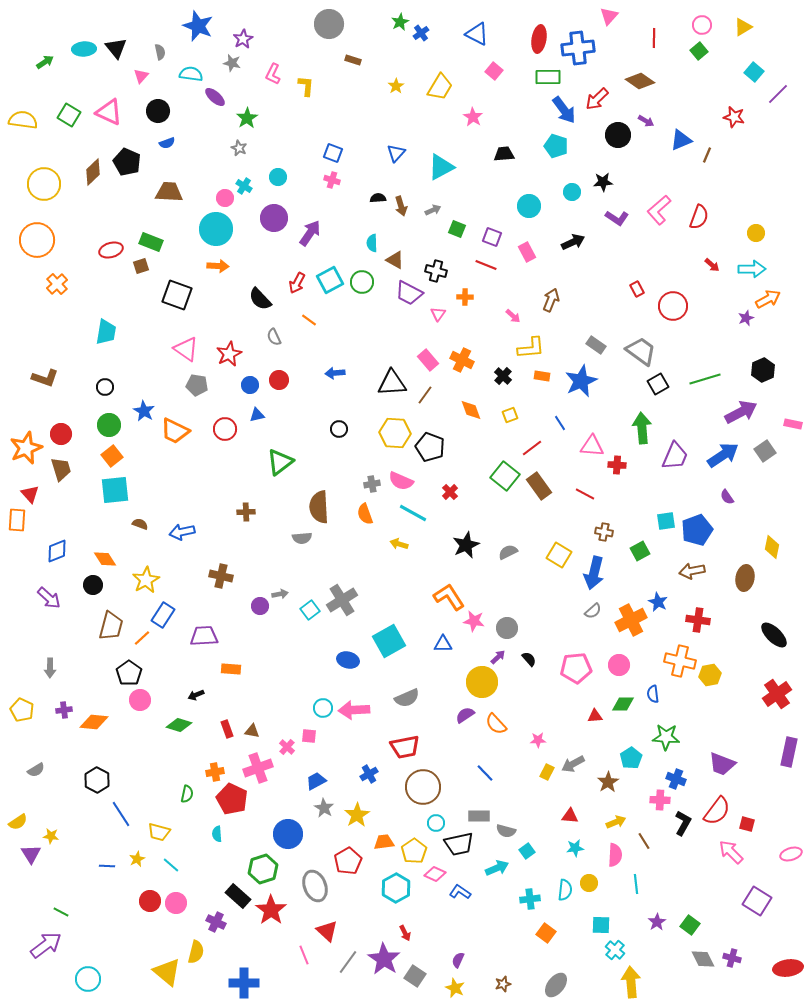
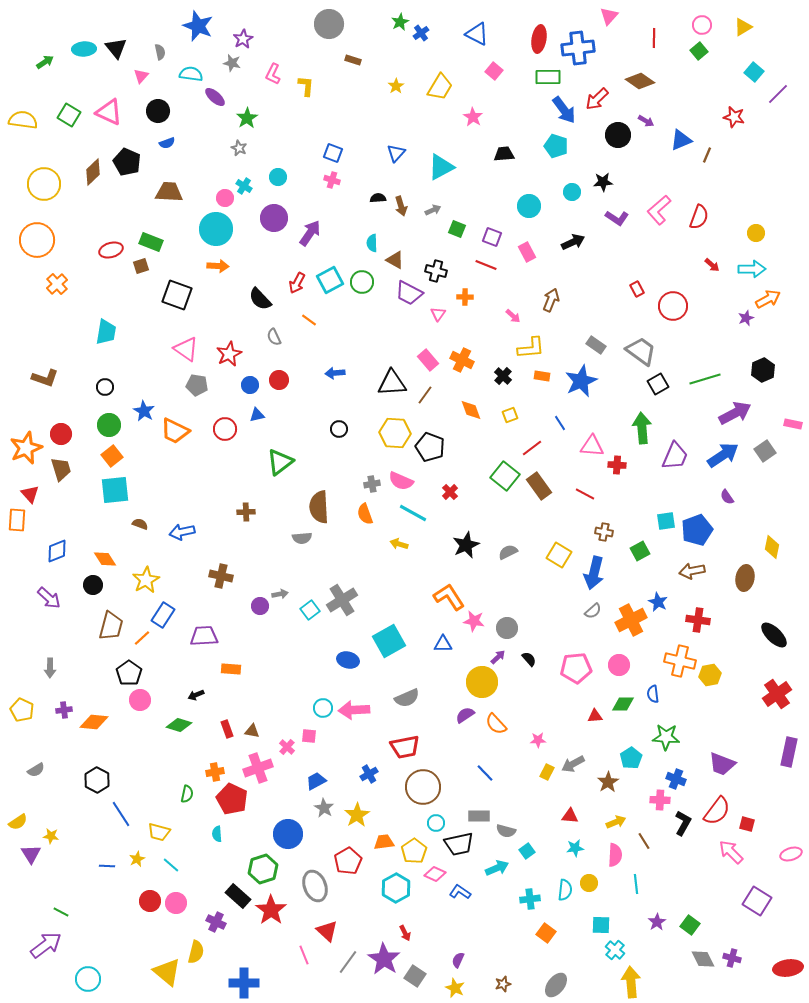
purple arrow at (741, 412): moved 6 px left, 1 px down
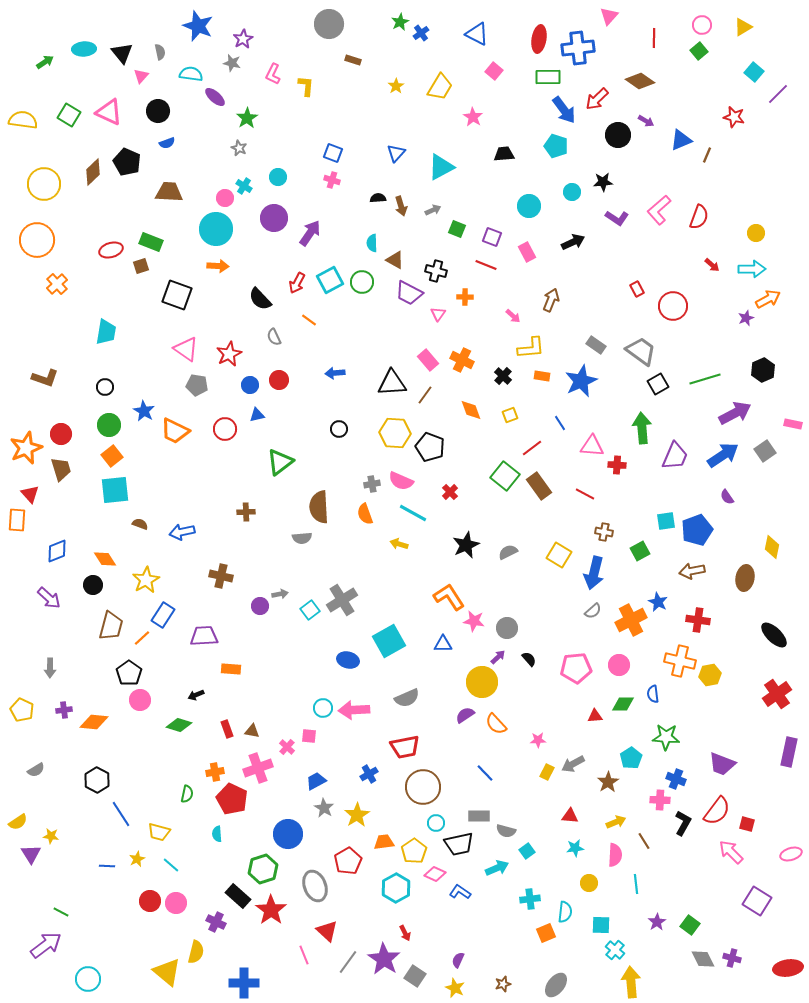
black triangle at (116, 48): moved 6 px right, 5 px down
cyan semicircle at (565, 890): moved 22 px down
orange square at (546, 933): rotated 30 degrees clockwise
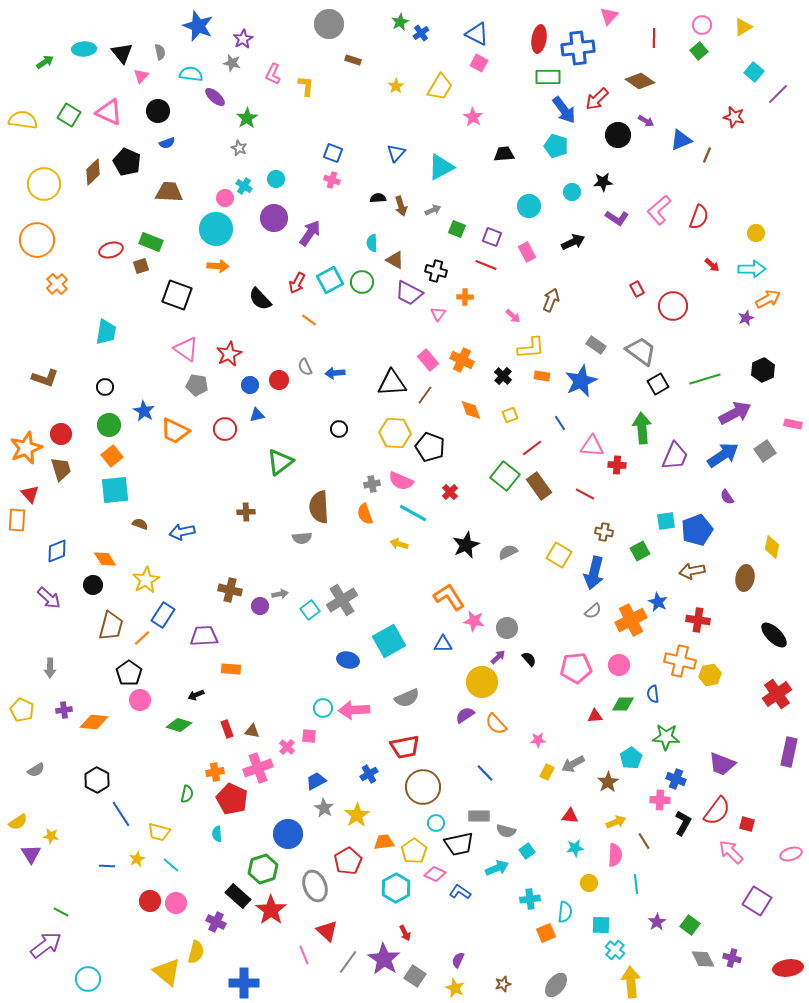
pink square at (494, 71): moved 15 px left, 8 px up; rotated 12 degrees counterclockwise
cyan circle at (278, 177): moved 2 px left, 2 px down
gray semicircle at (274, 337): moved 31 px right, 30 px down
brown cross at (221, 576): moved 9 px right, 14 px down
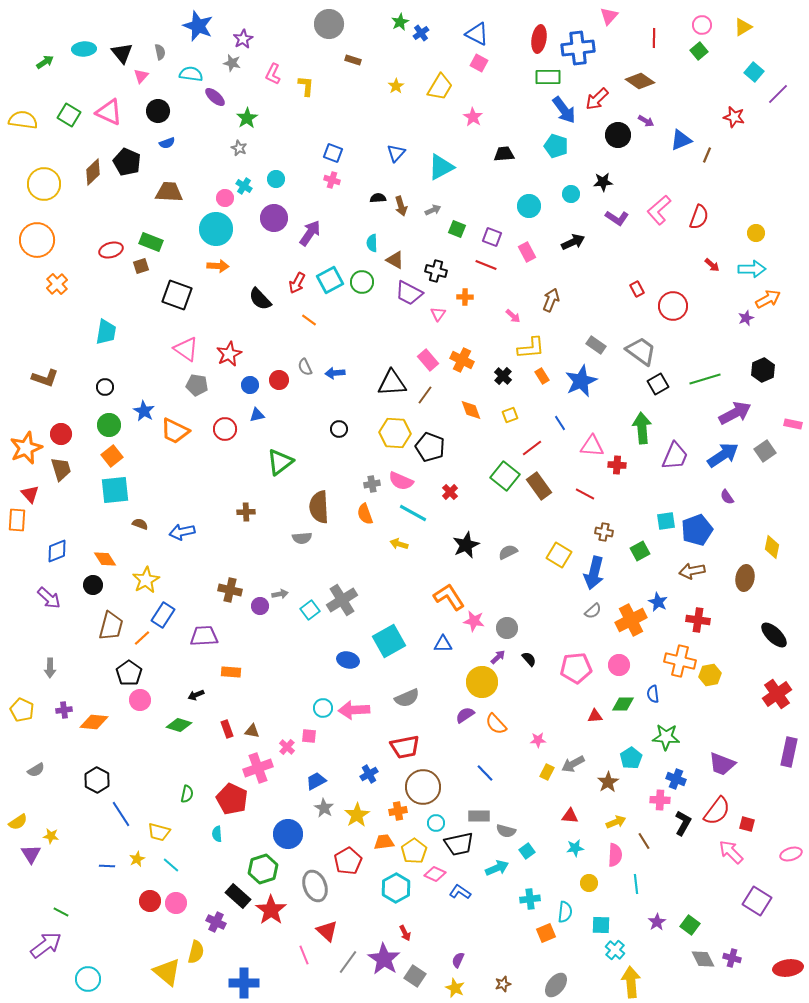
cyan circle at (572, 192): moved 1 px left, 2 px down
orange rectangle at (542, 376): rotated 49 degrees clockwise
orange rectangle at (231, 669): moved 3 px down
orange cross at (215, 772): moved 183 px right, 39 px down
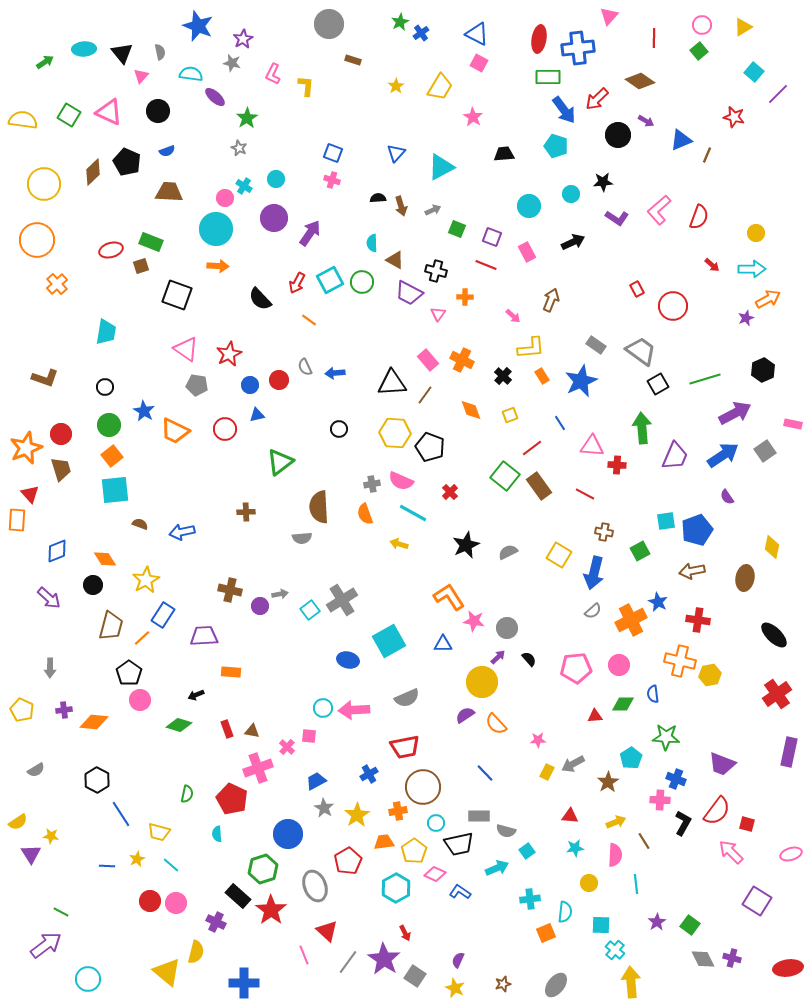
blue semicircle at (167, 143): moved 8 px down
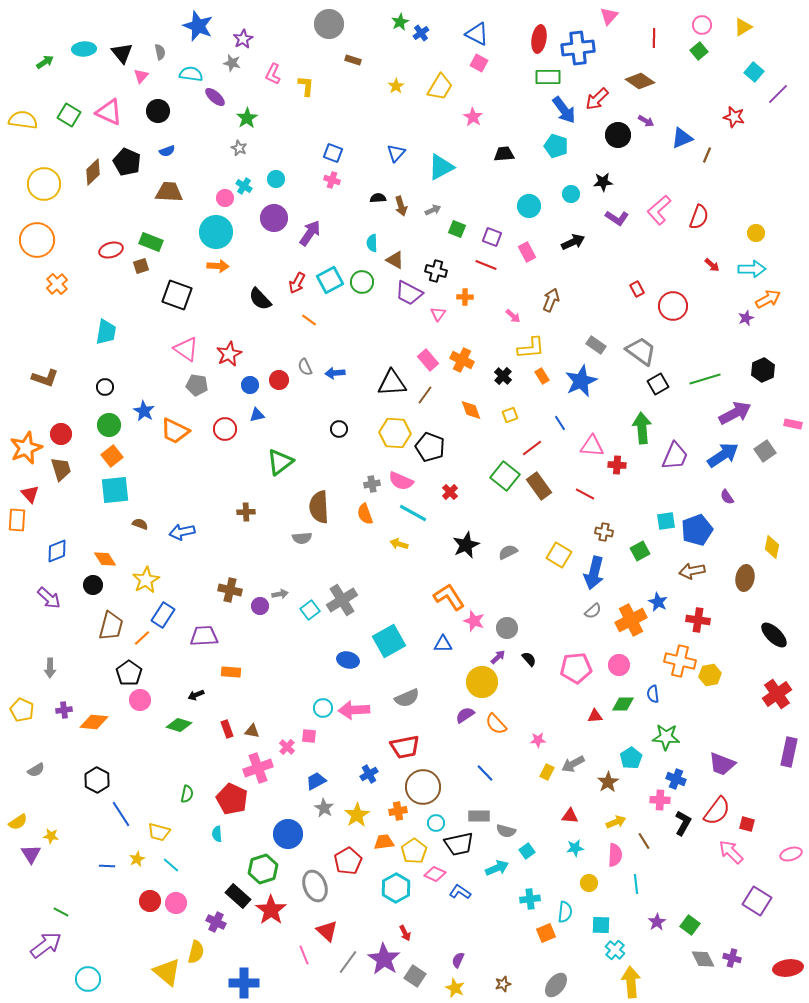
blue triangle at (681, 140): moved 1 px right, 2 px up
cyan circle at (216, 229): moved 3 px down
pink star at (474, 621): rotated 10 degrees clockwise
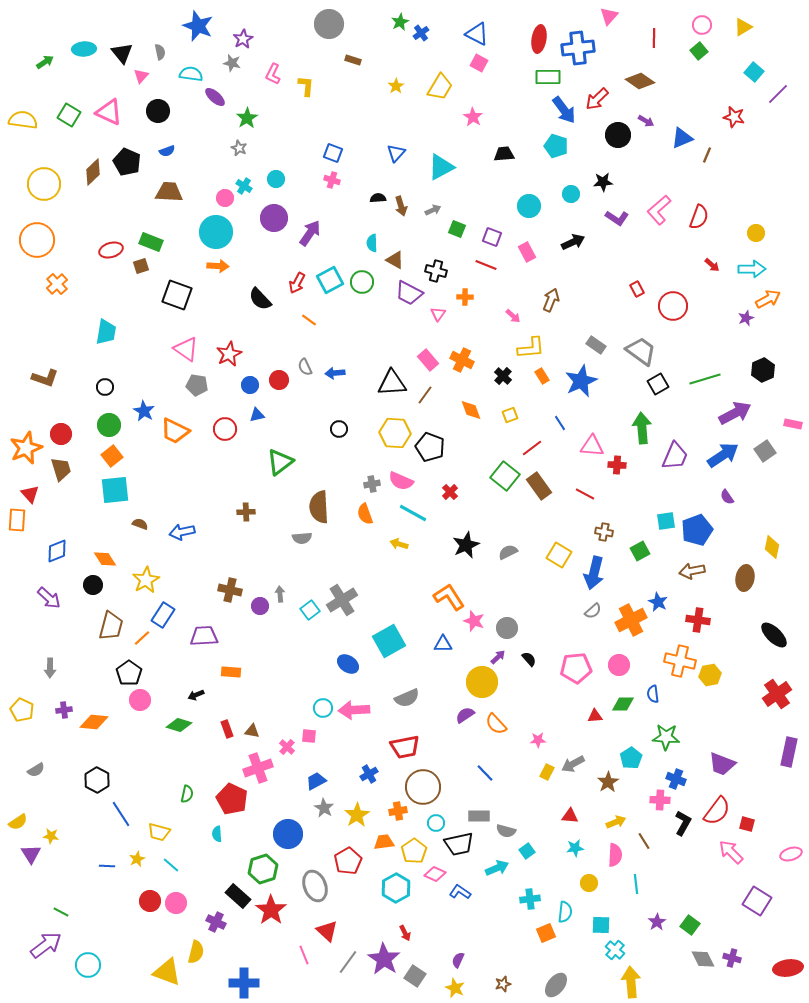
gray arrow at (280, 594): rotated 84 degrees counterclockwise
blue ellipse at (348, 660): moved 4 px down; rotated 20 degrees clockwise
yellow triangle at (167, 972): rotated 20 degrees counterclockwise
cyan circle at (88, 979): moved 14 px up
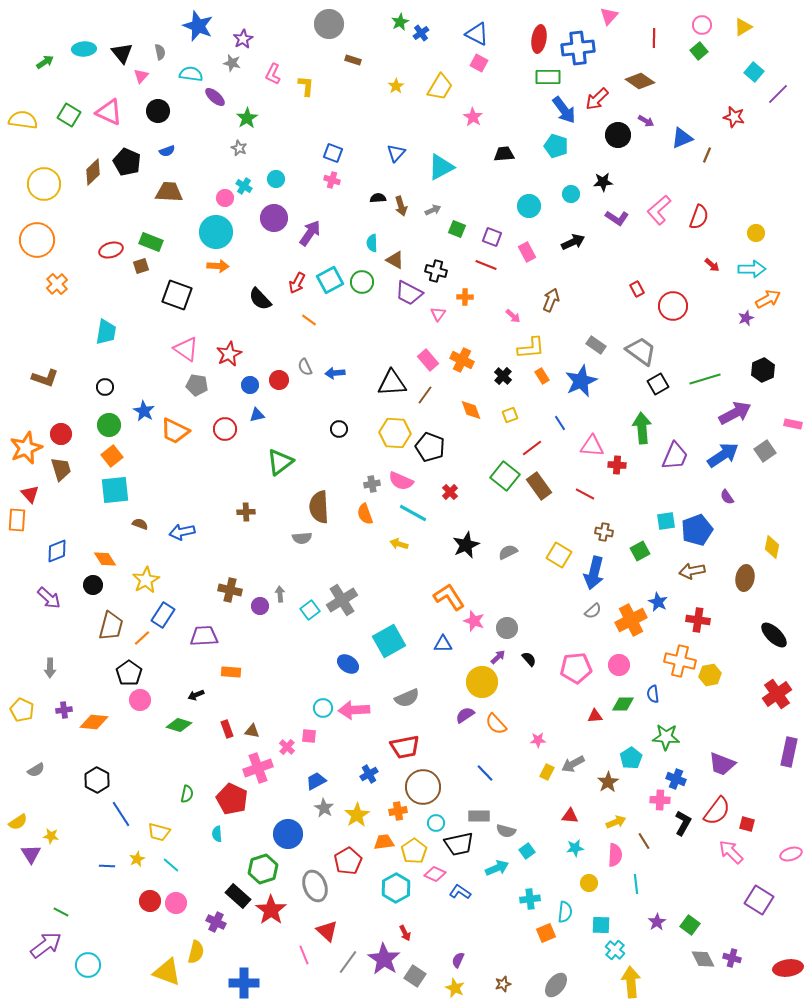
purple square at (757, 901): moved 2 px right, 1 px up
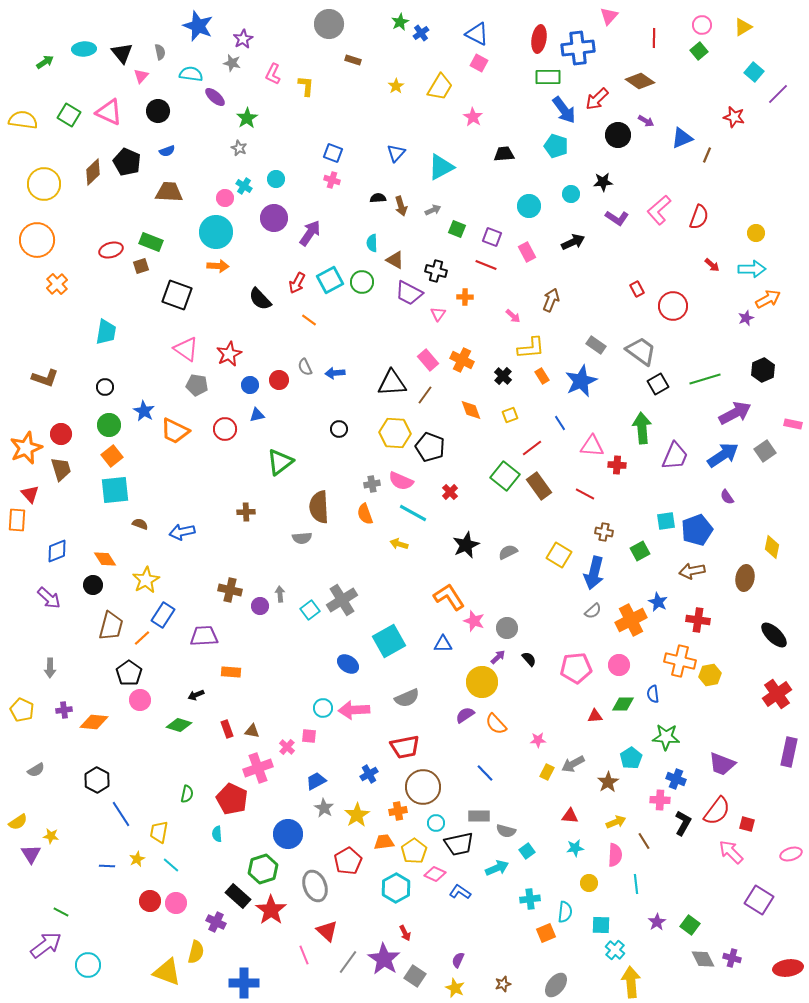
yellow trapezoid at (159, 832): rotated 85 degrees clockwise
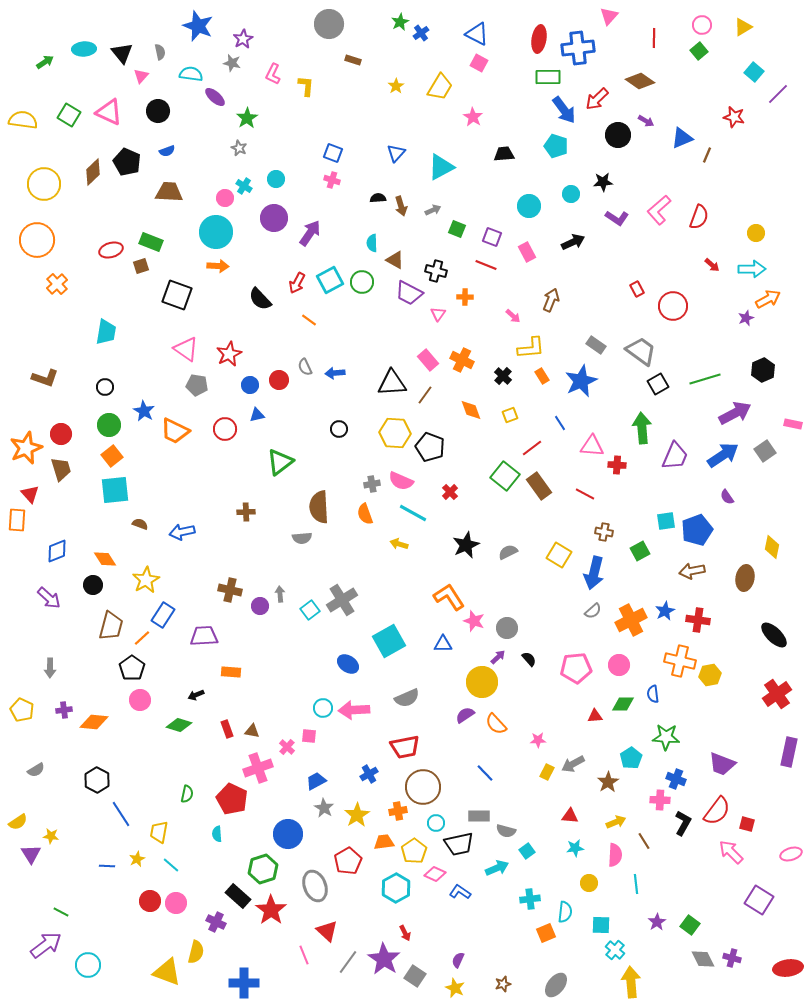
blue star at (658, 602): moved 7 px right, 9 px down; rotated 18 degrees clockwise
black pentagon at (129, 673): moved 3 px right, 5 px up
